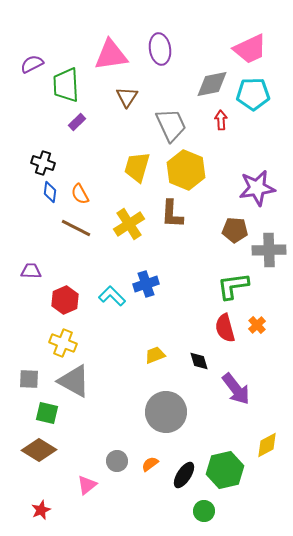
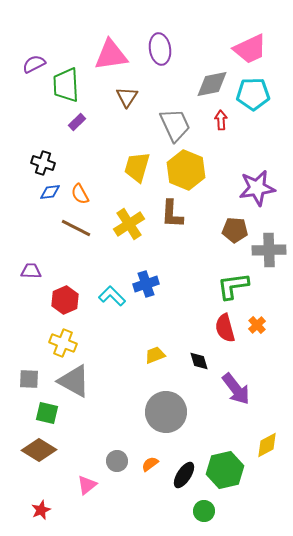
purple semicircle at (32, 64): moved 2 px right
gray trapezoid at (171, 125): moved 4 px right
blue diamond at (50, 192): rotated 75 degrees clockwise
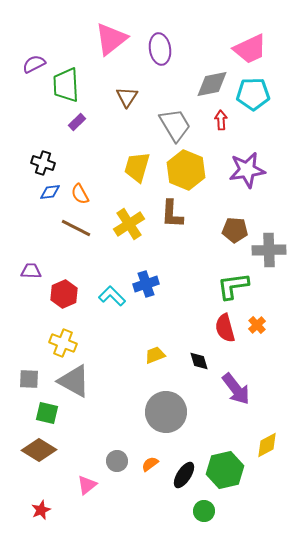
pink triangle at (111, 55): moved 16 px up; rotated 30 degrees counterclockwise
gray trapezoid at (175, 125): rotated 6 degrees counterclockwise
purple star at (257, 188): moved 10 px left, 18 px up
red hexagon at (65, 300): moved 1 px left, 6 px up
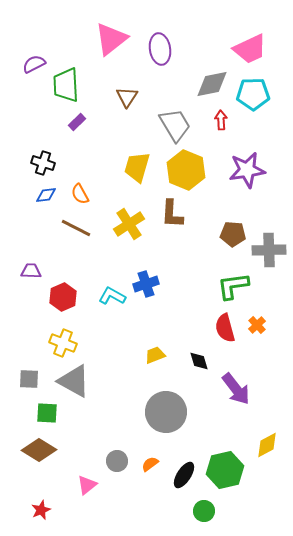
blue diamond at (50, 192): moved 4 px left, 3 px down
brown pentagon at (235, 230): moved 2 px left, 4 px down
red hexagon at (64, 294): moved 1 px left, 3 px down
cyan L-shape at (112, 296): rotated 16 degrees counterclockwise
green square at (47, 413): rotated 10 degrees counterclockwise
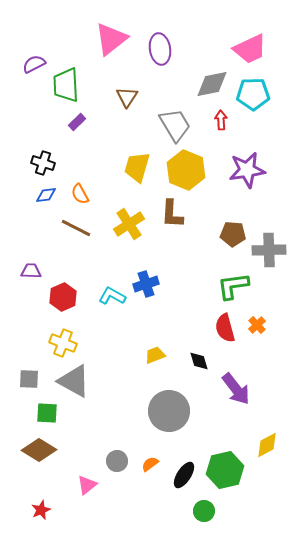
gray circle at (166, 412): moved 3 px right, 1 px up
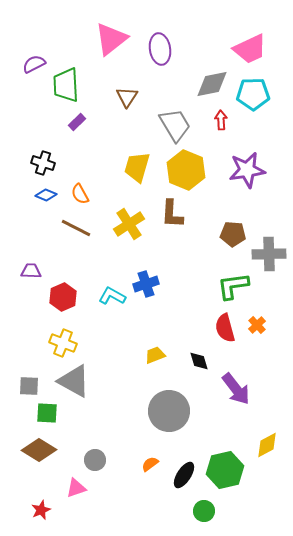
blue diamond at (46, 195): rotated 30 degrees clockwise
gray cross at (269, 250): moved 4 px down
gray square at (29, 379): moved 7 px down
gray circle at (117, 461): moved 22 px left, 1 px up
pink triangle at (87, 485): moved 11 px left, 3 px down; rotated 20 degrees clockwise
